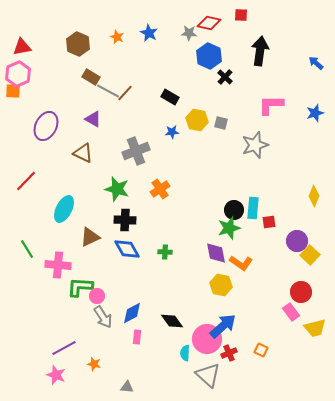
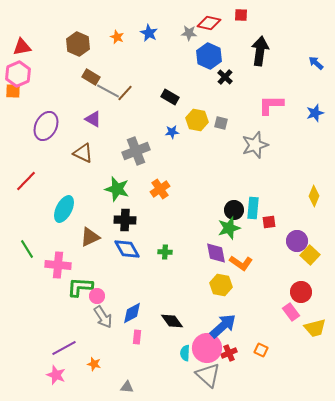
pink circle at (207, 339): moved 9 px down
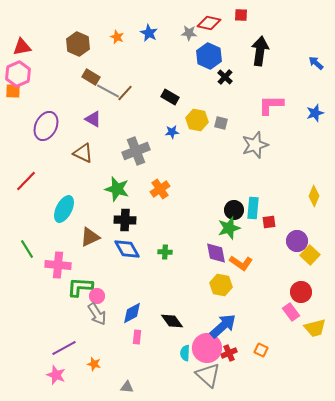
gray arrow at (103, 317): moved 6 px left, 3 px up
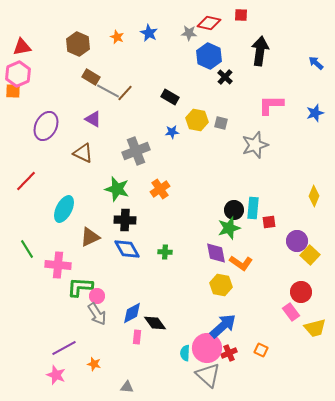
black diamond at (172, 321): moved 17 px left, 2 px down
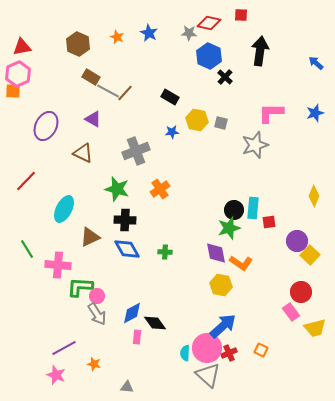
pink L-shape at (271, 105): moved 8 px down
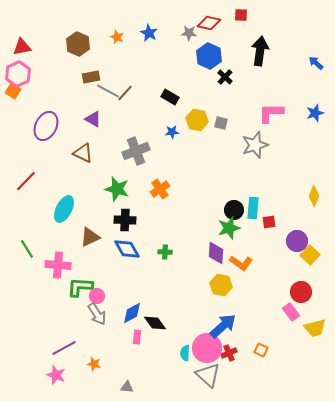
brown rectangle at (91, 77): rotated 42 degrees counterclockwise
orange square at (13, 91): rotated 28 degrees clockwise
purple diamond at (216, 253): rotated 15 degrees clockwise
